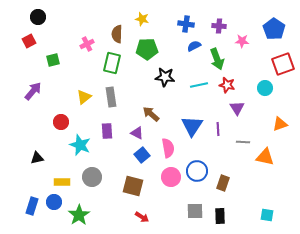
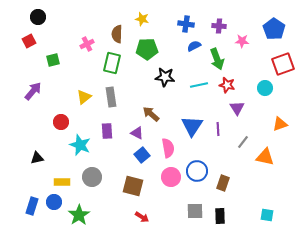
gray line at (243, 142): rotated 56 degrees counterclockwise
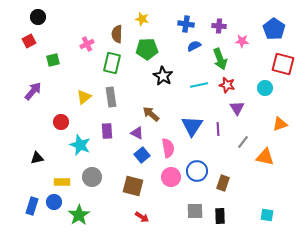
green arrow at (217, 59): moved 3 px right
red square at (283, 64): rotated 35 degrees clockwise
black star at (165, 77): moved 2 px left, 1 px up; rotated 24 degrees clockwise
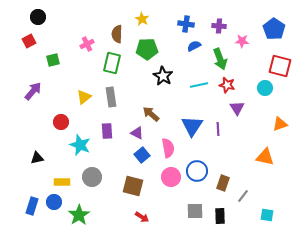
yellow star at (142, 19): rotated 16 degrees clockwise
red square at (283, 64): moved 3 px left, 2 px down
gray line at (243, 142): moved 54 px down
